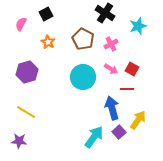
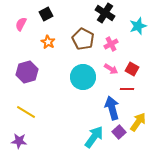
yellow arrow: moved 2 px down
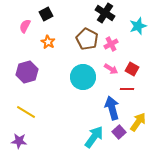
pink semicircle: moved 4 px right, 2 px down
brown pentagon: moved 4 px right
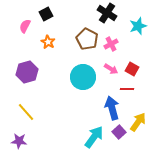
black cross: moved 2 px right
yellow line: rotated 18 degrees clockwise
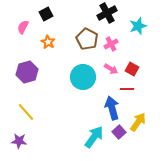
black cross: rotated 30 degrees clockwise
pink semicircle: moved 2 px left, 1 px down
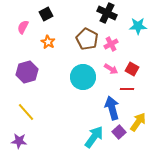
black cross: rotated 36 degrees counterclockwise
cyan star: rotated 18 degrees clockwise
